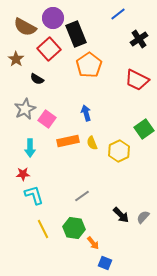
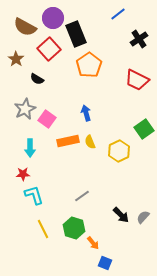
yellow semicircle: moved 2 px left, 1 px up
green hexagon: rotated 10 degrees clockwise
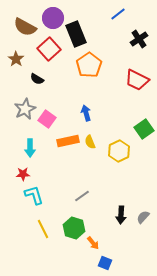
black arrow: rotated 48 degrees clockwise
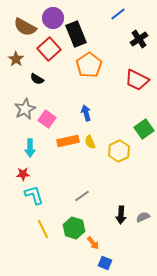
gray semicircle: rotated 24 degrees clockwise
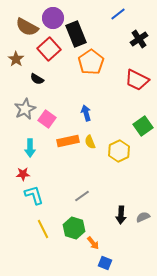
brown semicircle: moved 2 px right
orange pentagon: moved 2 px right, 3 px up
green square: moved 1 px left, 3 px up
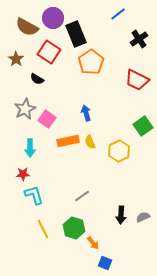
red square: moved 3 px down; rotated 15 degrees counterclockwise
